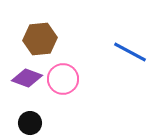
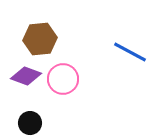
purple diamond: moved 1 px left, 2 px up
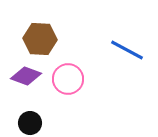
brown hexagon: rotated 8 degrees clockwise
blue line: moved 3 px left, 2 px up
pink circle: moved 5 px right
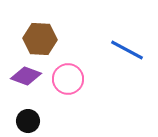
black circle: moved 2 px left, 2 px up
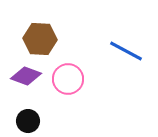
blue line: moved 1 px left, 1 px down
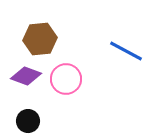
brown hexagon: rotated 8 degrees counterclockwise
pink circle: moved 2 px left
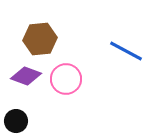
black circle: moved 12 px left
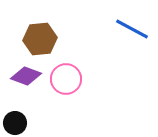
blue line: moved 6 px right, 22 px up
black circle: moved 1 px left, 2 px down
